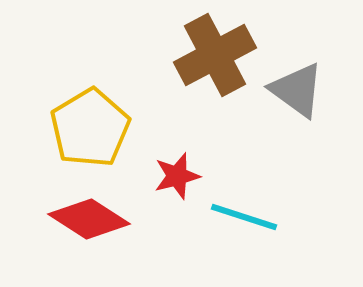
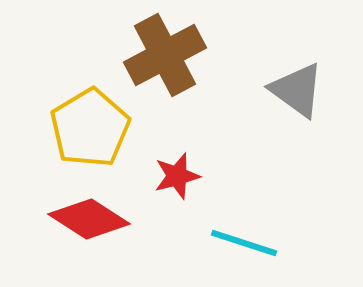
brown cross: moved 50 px left
cyan line: moved 26 px down
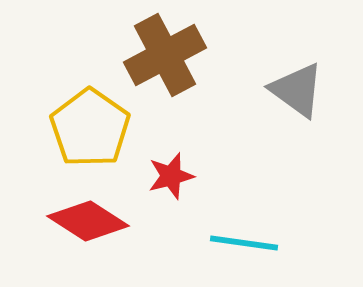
yellow pentagon: rotated 6 degrees counterclockwise
red star: moved 6 px left
red diamond: moved 1 px left, 2 px down
cyan line: rotated 10 degrees counterclockwise
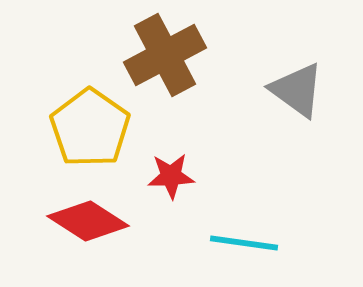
red star: rotated 12 degrees clockwise
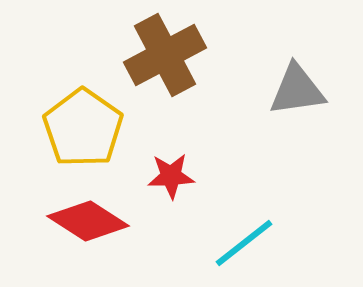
gray triangle: rotated 44 degrees counterclockwise
yellow pentagon: moved 7 px left
cyan line: rotated 46 degrees counterclockwise
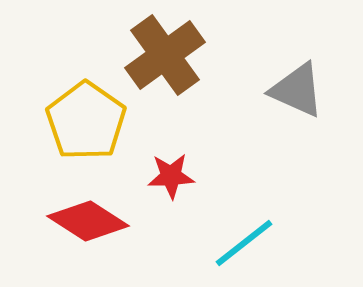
brown cross: rotated 8 degrees counterclockwise
gray triangle: rotated 32 degrees clockwise
yellow pentagon: moved 3 px right, 7 px up
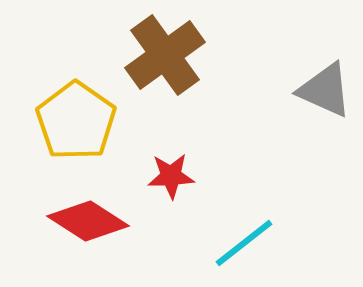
gray triangle: moved 28 px right
yellow pentagon: moved 10 px left
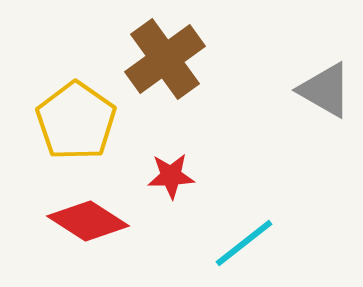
brown cross: moved 4 px down
gray triangle: rotated 6 degrees clockwise
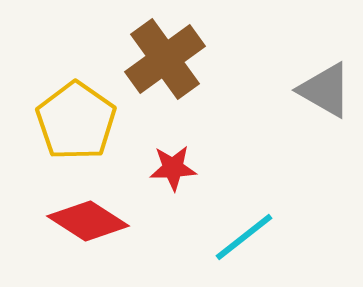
red star: moved 2 px right, 8 px up
cyan line: moved 6 px up
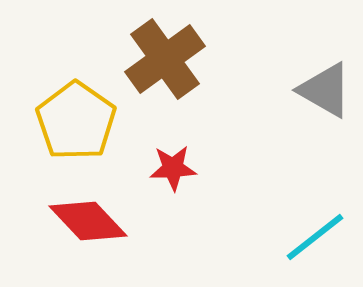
red diamond: rotated 14 degrees clockwise
cyan line: moved 71 px right
